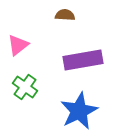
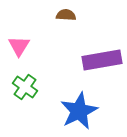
brown semicircle: moved 1 px right
pink triangle: moved 1 px right, 1 px down; rotated 20 degrees counterclockwise
purple rectangle: moved 19 px right
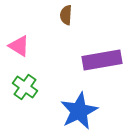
brown semicircle: rotated 90 degrees counterclockwise
pink triangle: rotated 30 degrees counterclockwise
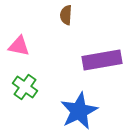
pink triangle: rotated 20 degrees counterclockwise
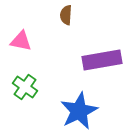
pink triangle: moved 2 px right, 5 px up
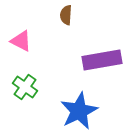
pink triangle: rotated 15 degrees clockwise
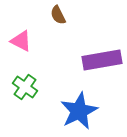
brown semicircle: moved 8 px left; rotated 30 degrees counterclockwise
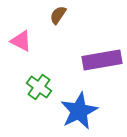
brown semicircle: rotated 60 degrees clockwise
green cross: moved 14 px right
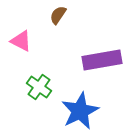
blue star: moved 1 px right
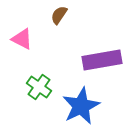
brown semicircle: moved 1 px right
pink triangle: moved 1 px right, 2 px up
blue star: moved 1 px right, 5 px up
